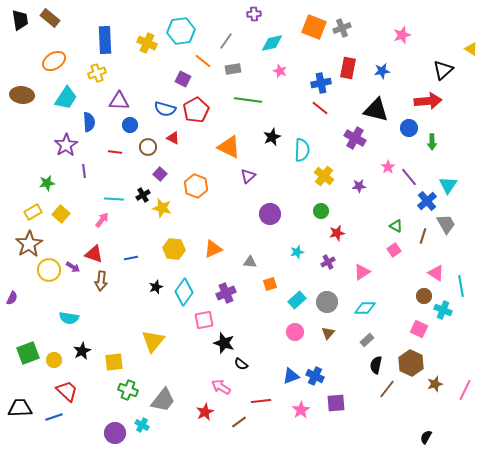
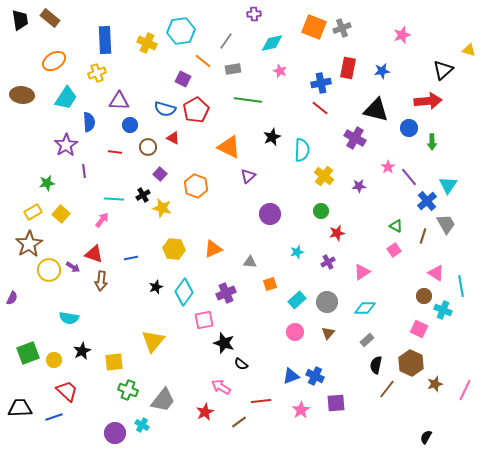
yellow triangle at (471, 49): moved 2 px left, 1 px down; rotated 16 degrees counterclockwise
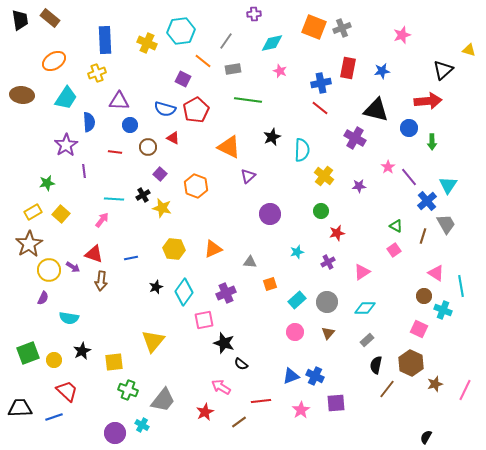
purple semicircle at (12, 298): moved 31 px right
